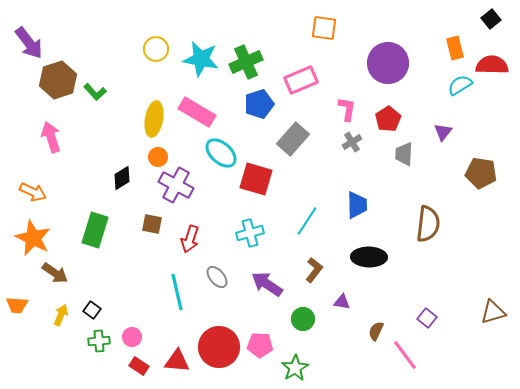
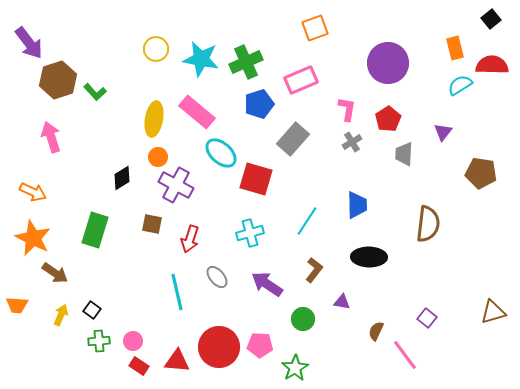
orange square at (324, 28): moved 9 px left; rotated 28 degrees counterclockwise
pink rectangle at (197, 112): rotated 9 degrees clockwise
pink circle at (132, 337): moved 1 px right, 4 px down
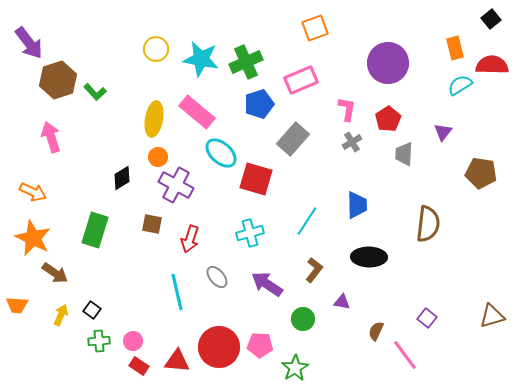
brown triangle at (493, 312): moved 1 px left, 4 px down
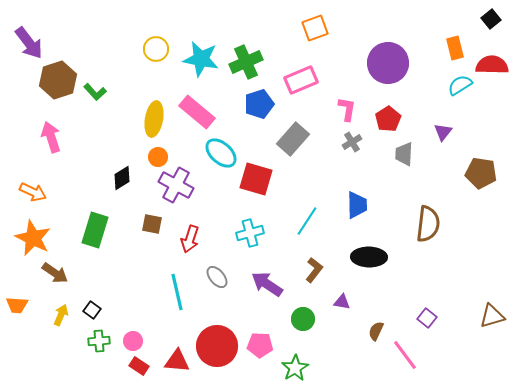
red circle at (219, 347): moved 2 px left, 1 px up
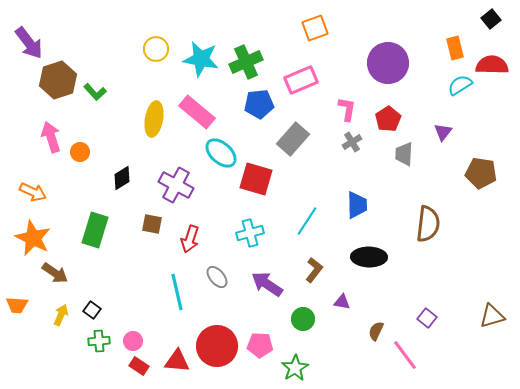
blue pentagon at (259, 104): rotated 12 degrees clockwise
orange circle at (158, 157): moved 78 px left, 5 px up
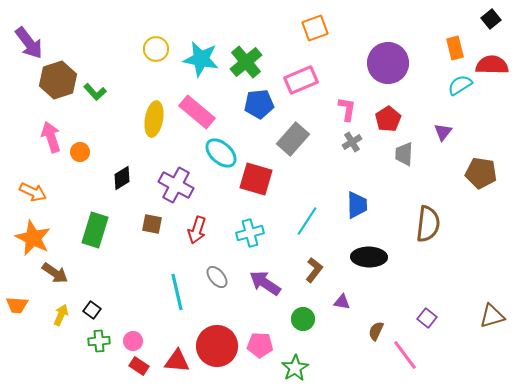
green cross at (246, 62): rotated 16 degrees counterclockwise
red arrow at (190, 239): moved 7 px right, 9 px up
purple arrow at (267, 284): moved 2 px left, 1 px up
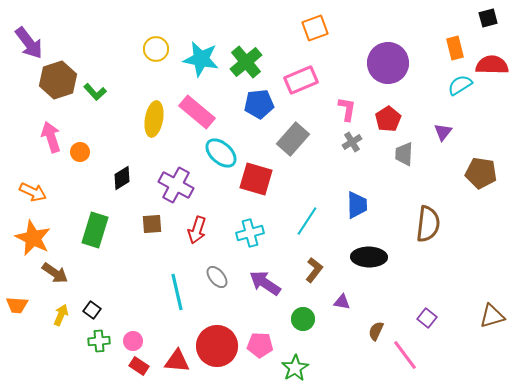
black square at (491, 19): moved 3 px left, 1 px up; rotated 24 degrees clockwise
brown square at (152, 224): rotated 15 degrees counterclockwise
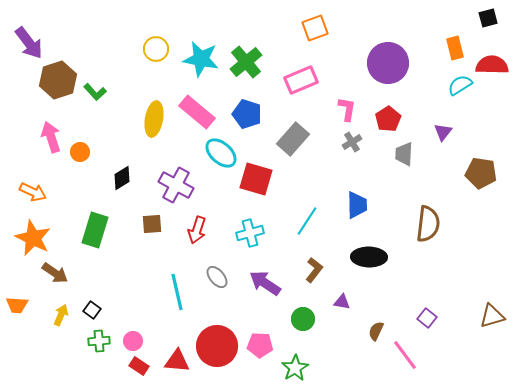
blue pentagon at (259, 104): moved 12 px left, 10 px down; rotated 24 degrees clockwise
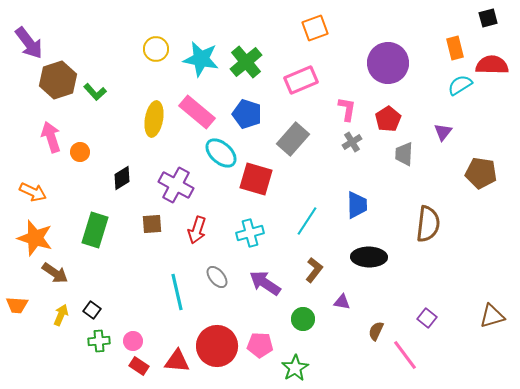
orange star at (33, 238): moved 2 px right; rotated 9 degrees counterclockwise
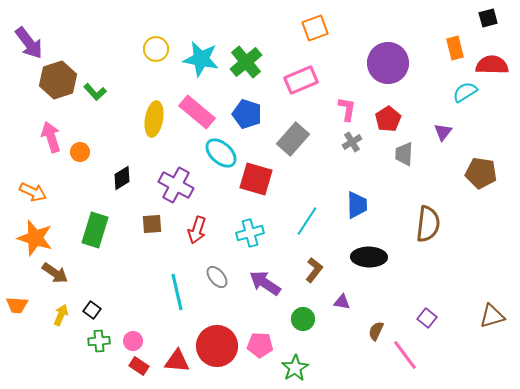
cyan semicircle at (460, 85): moved 5 px right, 7 px down
